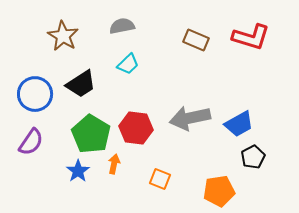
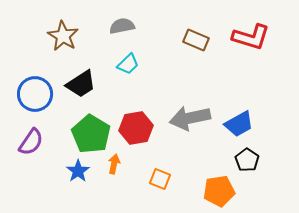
red hexagon: rotated 16 degrees counterclockwise
black pentagon: moved 6 px left, 3 px down; rotated 10 degrees counterclockwise
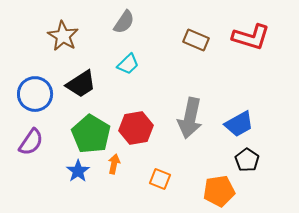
gray semicircle: moved 2 px right, 4 px up; rotated 135 degrees clockwise
gray arrow: rotated 66 degrees counterclockwise
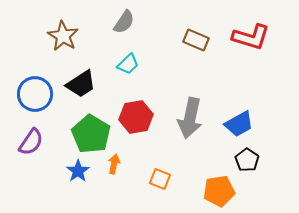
red hexagon: moved 11 px up
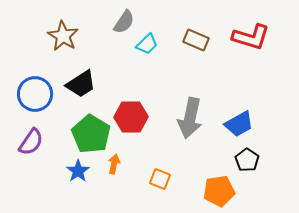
cyan trapezoid: moved 19 px right, 20 px up
red hexagon: moved 5 px left; rotated 8 degrees clockwise
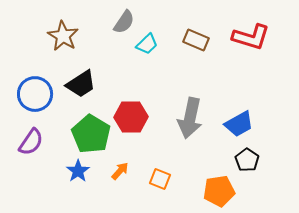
orange arrow: moved 6 px right, 7 px down; rotated 30 degrees clockwise
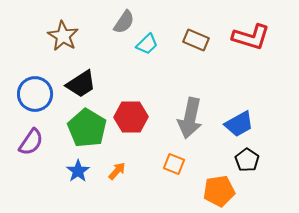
green pentagon: moved 4 px left, 6 px up
orange arrow: moved 3 px left
orange square: moved 14 px right, 15 px up
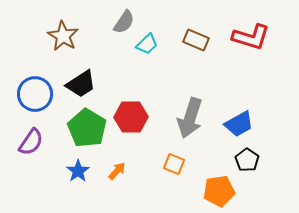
gray arrow: rotated 6 degrees clockwise
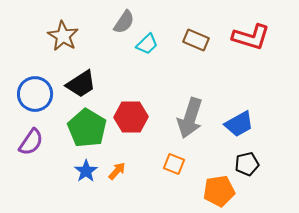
black pentagon: moved 4 px down; rotated 25 degrees clockwise
blue star: moved 8 px right
